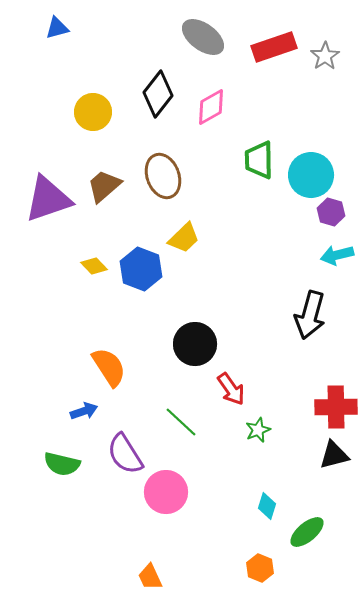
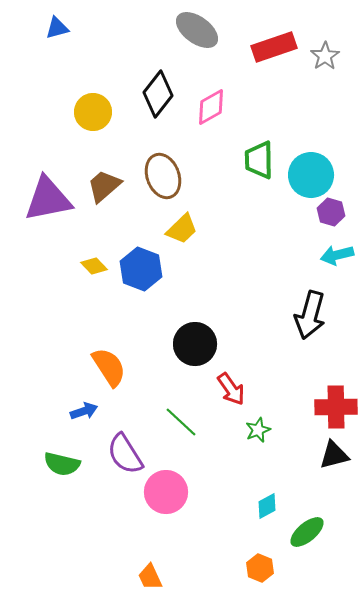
gray ellipse: moved 6 px left, 7 px up
purple triangle: rotated 8 degrees clockwise
yellow trapezoid: moved 2 px left, 9 px up
cyan diamond: rotated 44 degrees clockwise
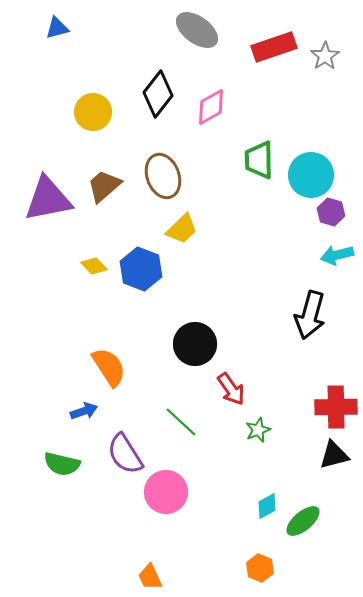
green ellipse: moved 4 px left, 11 px up
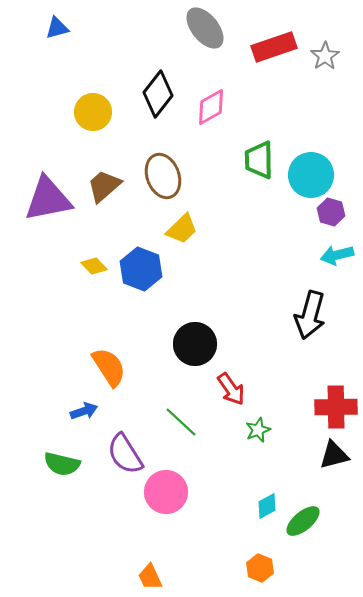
gray ellipse: moved 8 px right, 2 px up; rotated 15 degrees clockwise
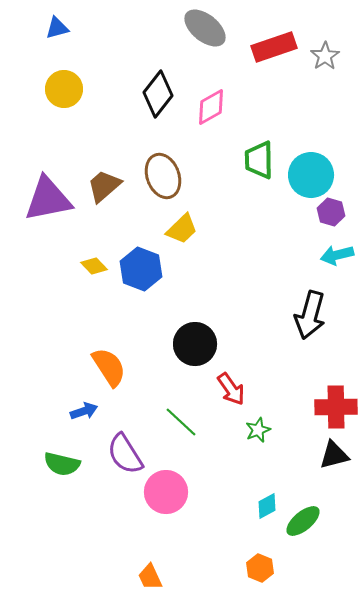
gray ellipse: rotated 12 degrees counterclockwise
yellow circle: moved 29 px left, 23 px up
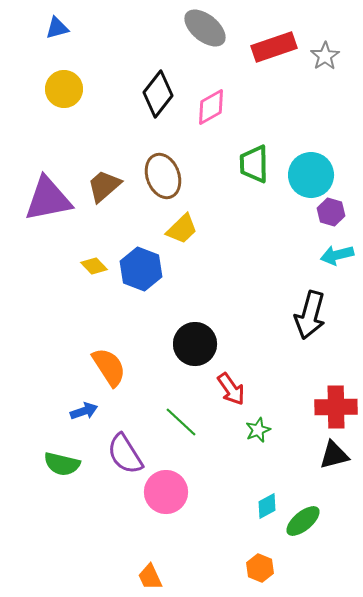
green trapezoid: moved 5 px left, 4 px down
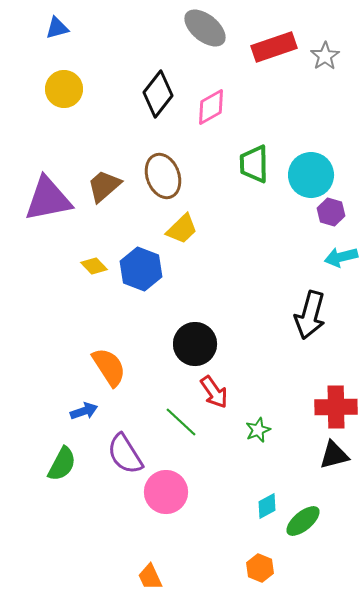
cyan arrow: moved 4 px right, 2 px down
red arrow: moved 17 px left, 3 px down
green semicircle: rotated 75 degrees counterclockwise
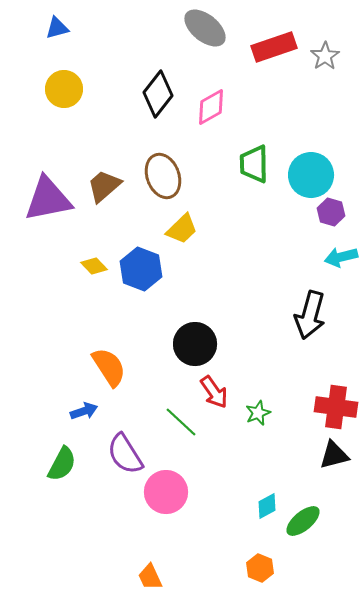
red cross: rotated 9 degrees clockwise
green star: moved 17 px up
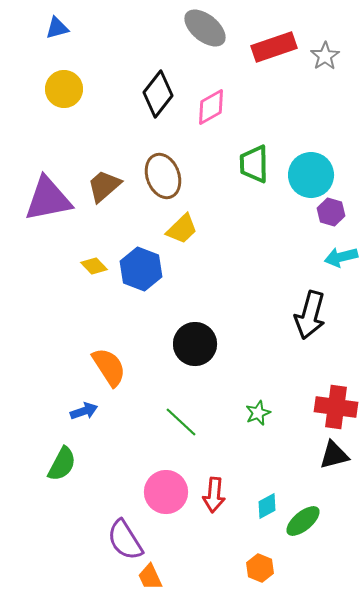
red arrow: moved 103 px down; rotated 40 degrees clockwise
purple semicircle: moved 86 px down
